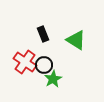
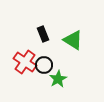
green triangle: moved 3 px left
green star: moved 5 px right
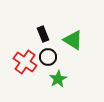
black circle: moved 4 px right, 8 px up
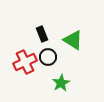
black rectangle: moved 1 px left
red cross: rotated 30 degrees clockwise
green star: moved 3 px right, 4 px down
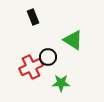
black rectangle: moved 9 px left, 17 px up
red cross: moved 6 px right, 5 px down
green star: rotated 30 degrees clockwise
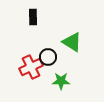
black rectangle: rotated 21 degrees clockwise
green triangle: moved 1 px left, 2 px down
green star: moved 2 px up
